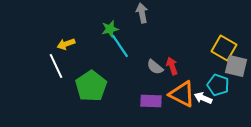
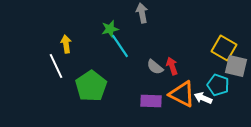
yellow arrow: rotated 102 degrees clockwise
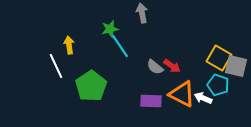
yellow arrow: moved 3 px right, 1 px down
yellow square: moved 5 px left, 10 px down
red arrow: rotated 144 degrees clockwise
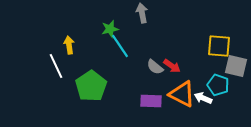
yellow square: moved 12 px up; rotated 25 degrees counterclockwise
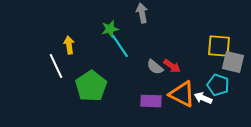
gray square: moved 3 px left, 4 px up
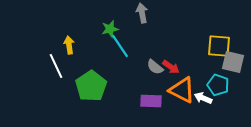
red arrow: moved 1 px left, 1 px down
orange triangle: moved 4 px up
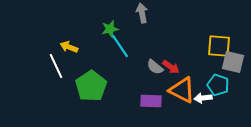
yellow arrow: moved 2 px down; rotated 60 degrees counterclockwise
white arrow: rotated 30 degrees counterclockwise
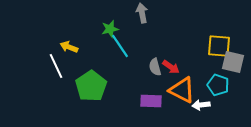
gray semicircle: rotated 36 degrees clockwise
white arrow: moved 2 px left, 7 px down
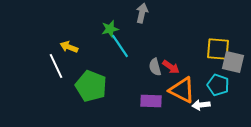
gray arrow: rotated 24 degrees clockwise
yellow square: moved 1 px left, 3 px down
green pentagon: rotated 16 degrees counterclockwise
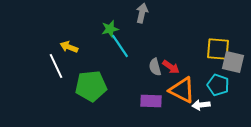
green pentagon: rotated 28 degrees counterclockwise
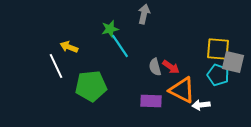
gray arrow: moved 2 px right, 1 px down
cyan pentagon: moved 10 px up
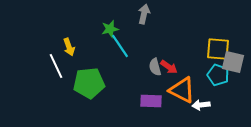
yellow arrow: rotated 132 degrees counterclockwise
red arrow: moved 2 px left
green pentagon: moved 2 px left, 3 px up
